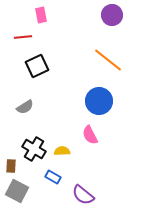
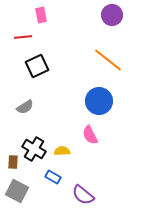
brown rectangle: moved 2 px right, 4 px up
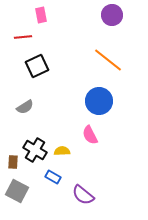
black cross: moved 1 px right, 1 px down
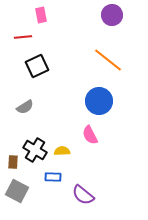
blue rectangle: rotated 28 degrees counterclockwise
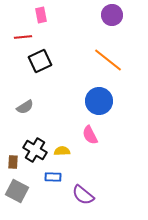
black square: moved 3 px right, 5 px up
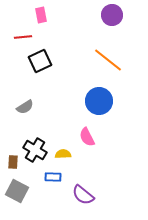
pink semicircle: moved 3 px left, 2 px down
yellow semicircle: moved 1 px right, 3 px down
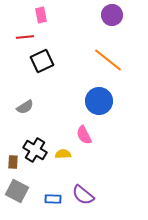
red line: moved 2 px right
black square: moved 2 px right
pink semicircle: moved 3 px left, 2 px up
blue rectangle: moved 22 px down
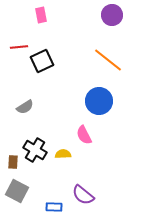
red line: moved 6 px left, 10 px down
blue rectangle: moved 1 px right, 8 px down
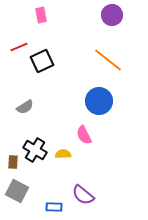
red line: rotated 18 degrees counterclockwise
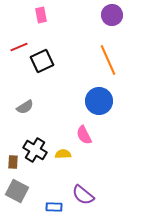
orange line: rotated 28 degrees clockwise
